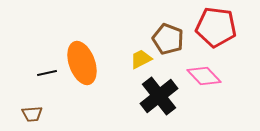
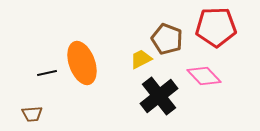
red pentagon: rotated 9 degrees counterclockwise
brown pentagon: moved 1 px left
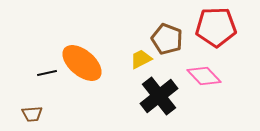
orange ellipse: rotated 30 degrees counterclockwise
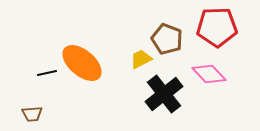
red pentagon: moved 1 px right
pink diamond: moved 5 px right, 2 px up
black cross: moved 5 px right, 2 px up
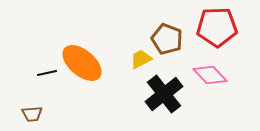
pink diamond: moved 1 px right, 1 px down
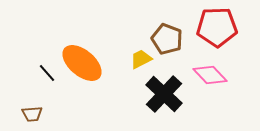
black line: rotated 60 degrees clockwise
black cross: rotated 9 degrees counterclockwise
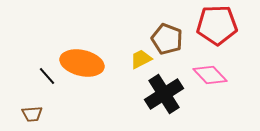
red pentagon: moved 2 px up
orange ellipse: rotated 27 degrees counterclockwise
black line: moved 3 px down
black cross: rotated 15 degrees clockwise
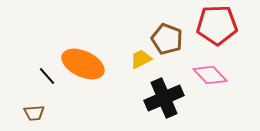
orange ellipse: moved 1 px right, 1 px down; rotated 12 degrees clockwise
black cross: moved 4 px down; rotated 9 degrees clockwise
brown trapezoid: moved 2 px right, 1 px up
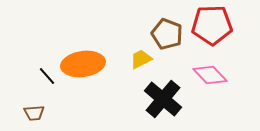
red pentagon: moved 5 px left
brown pentagon: moved 5 px up
orange ellipse: rotated 33 degrees counterclockwise
black cross: moved 1 px left, 1 px down; rotated 27 degrees counterclockwise
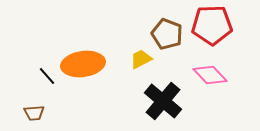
black cross: moved 2 px down
